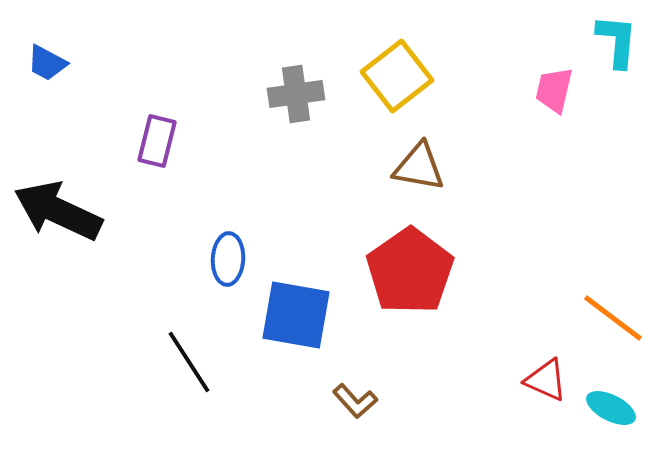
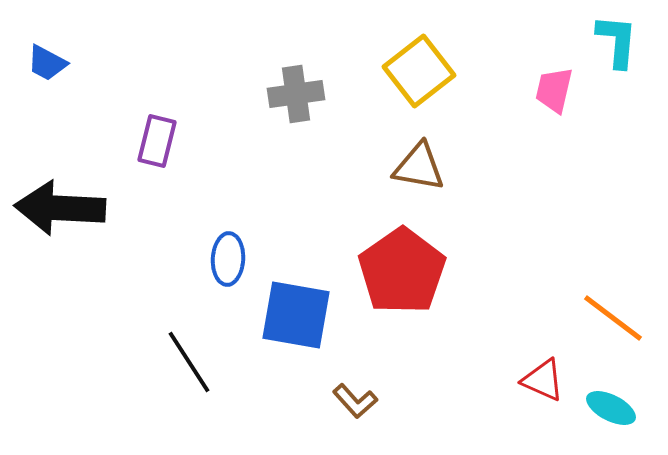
yellow square: moved 22 px right, 5 px up
black arrow: moved 2 px right, 3 px up; rotated 22 degrees counterclockwise
red pentagon: moved 8 px left
red triangle: moved 3 px left
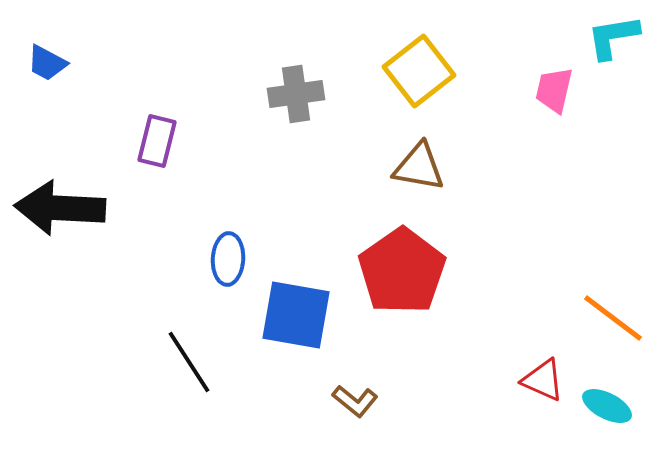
cyan L-shape: moved 4 px left, 4 px up; rotated 104 degrees counterclockwise
brown L-shape: rotated 9 degrees counterclockwise
cyan ellipse: moved 4 px left, 2 px up
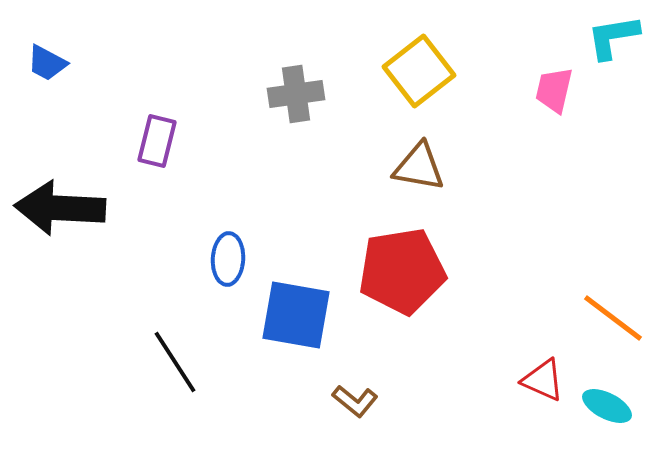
red pentagon: rotated 26 degrees clockwise
black line: moved 14 px left
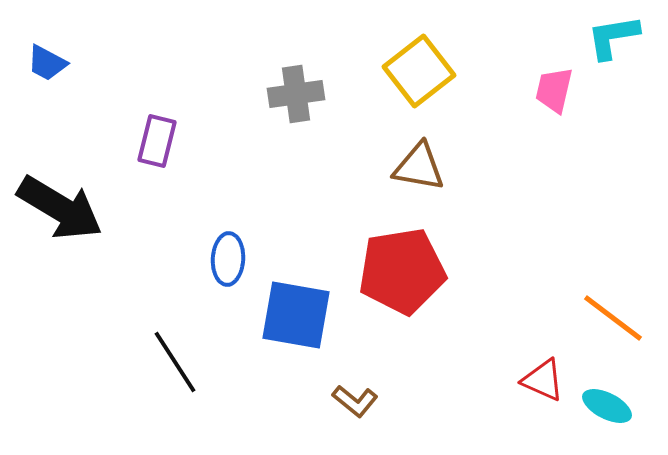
black arrow: rotated 152 degrees counterclockwise
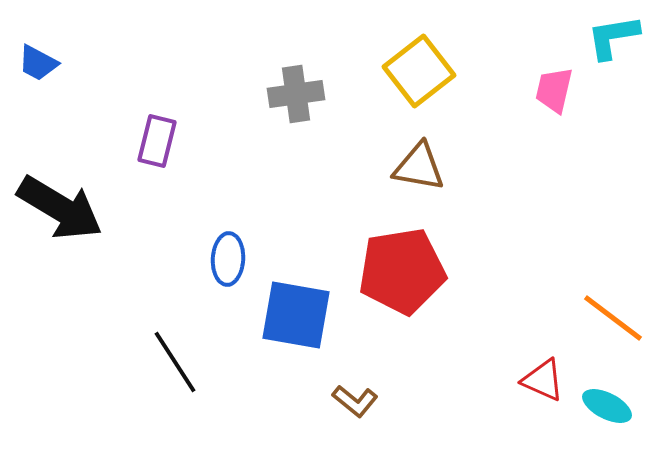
blue trapezoid: moved 9 px left
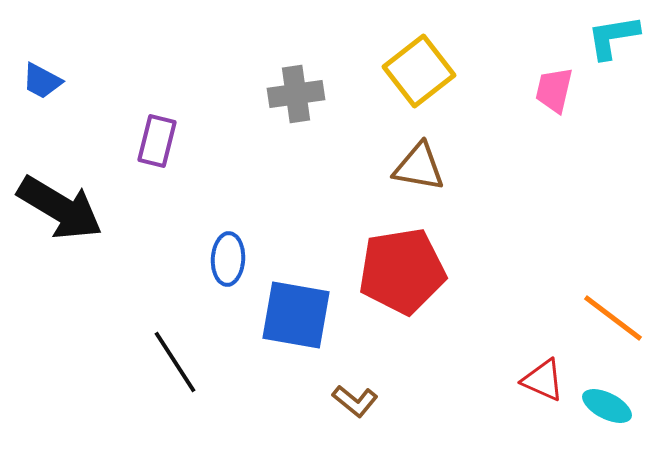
blue trapezoid: moved 4 px right, 18 px down
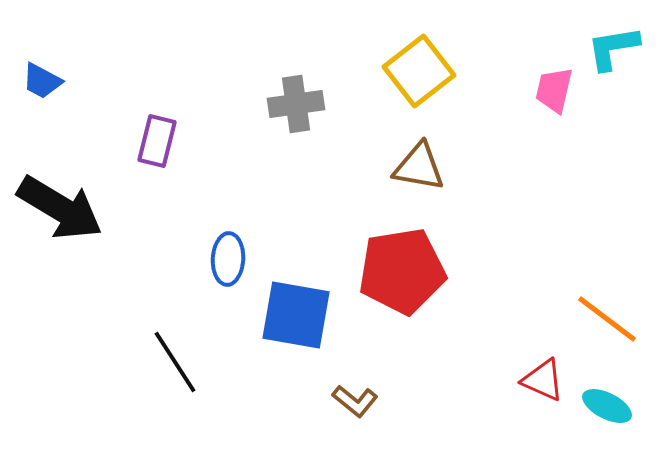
cyan L-shape: moved 11 px down
gray cross: moved 10 px down
orange line: moved 6 px left, 1 px down
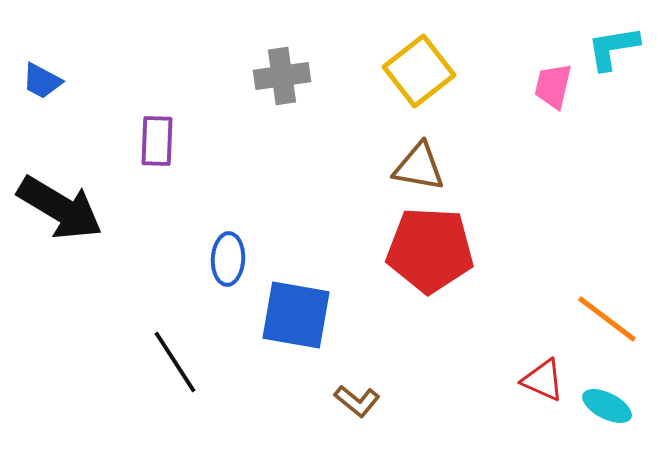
pink trapezoid: moved 1 px left, 4 px up
gray cross: moved 14 px left, 28 px up
purple rectangle: rotated 12 degrees counterclockwise
red pentagon: moved 28 px right, 21 px up; rotated 12 degrees clockwise
brown L-shape: moved 2 px right
